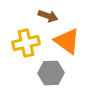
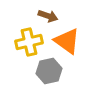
yellow cross: moved 3 px right, 1 px up
gray hexagon: moved 2 px left, 2 px up; rotated 10 degrees counterclockwise
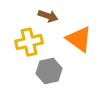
orange triangle: moved 12 px right, 2 px up
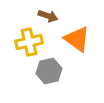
orange triangle: moved 2 px left
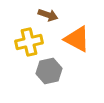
brown arrow: moved 1 px up
orange triangle: rotated 8 degrees counterclockwise
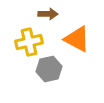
brown arrow: moved 1 px up; rotated 18 degrees counterclockwise
gray hexagon: moved 2 px up
